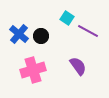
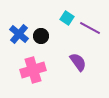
purple line: moved 2 px right, 3 px up
purple semicircle: moved 4 px up
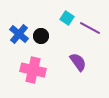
pink cross: rotated 30 degrees clockwise
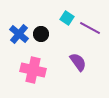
black circle: moved 2 px up
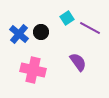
cyan square: rotated 24 degrees clockwise
black circle: moved 2 px up
